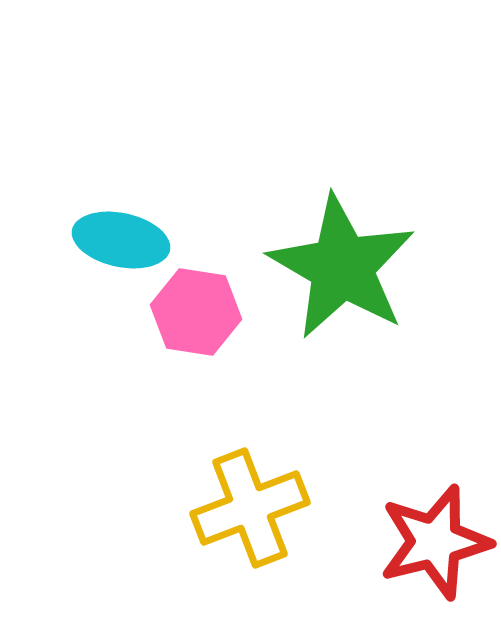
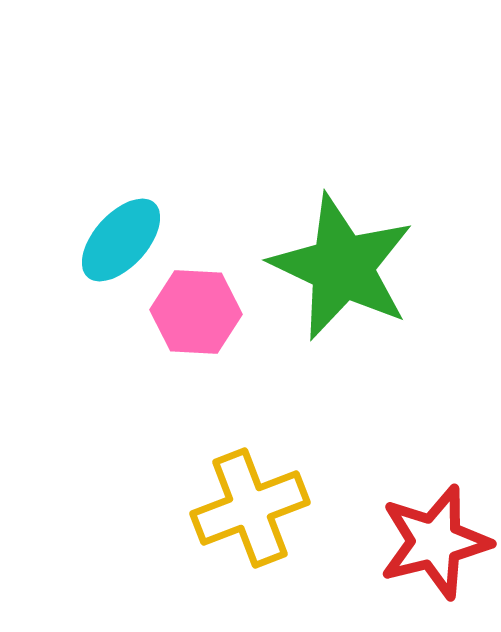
cyan ellipse: rotated 60 degrees counterclockwise
green star: rotated 5 degrees counterclockwise
pink hexagon: rotated 6 degrees counterclockwise
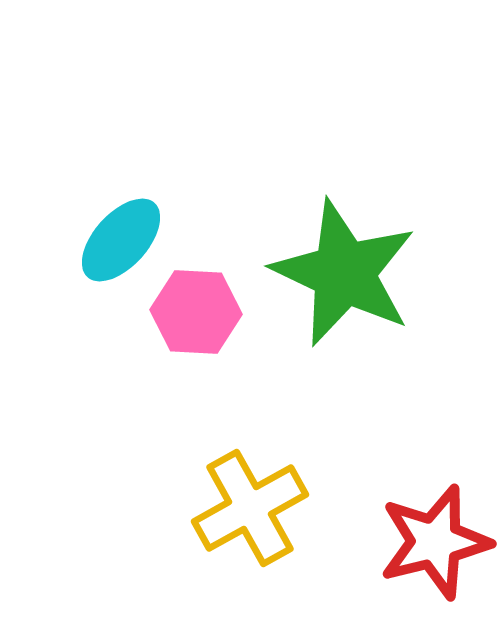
green star: moved 2 px right, 6 px down
yellow cross: rotated 8 degrees counterclockwise
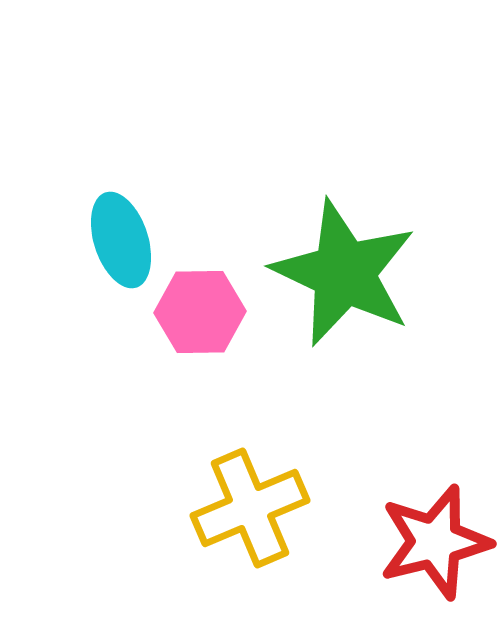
cyan ellipse: rotated 60 degrees counterclockwise
pink hexagon: moved 4 px right; rotated 4 degrees counterclockwise
yellow cross: rotated 6 degrees clockwise
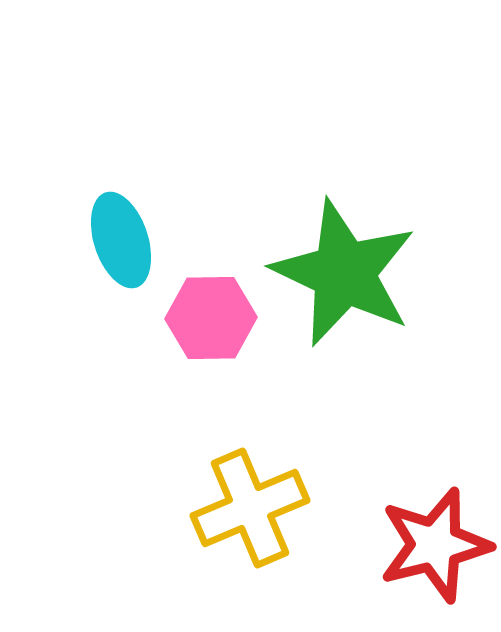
pink hexagon: moved 11 px right, 6 px down
red star: moved 3 px down
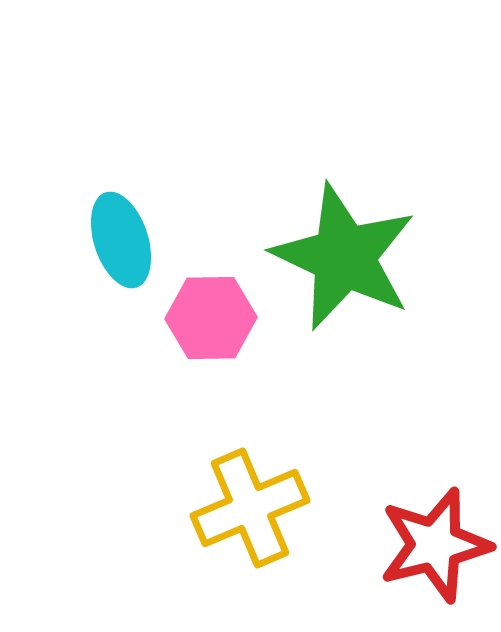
green star: moved 16 px up
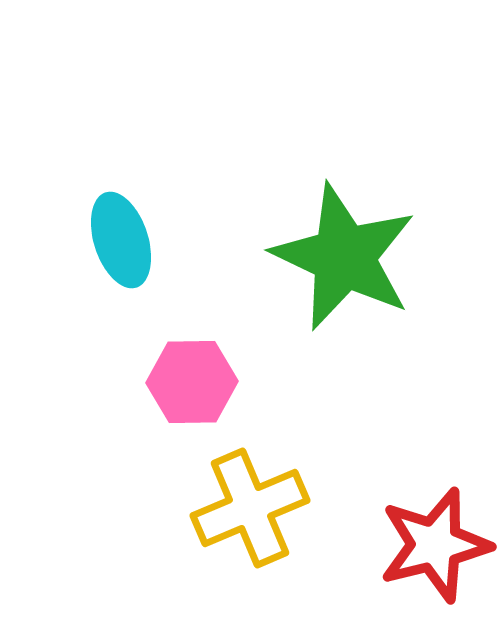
pink hexagon: moved 19 px left, 64 px down
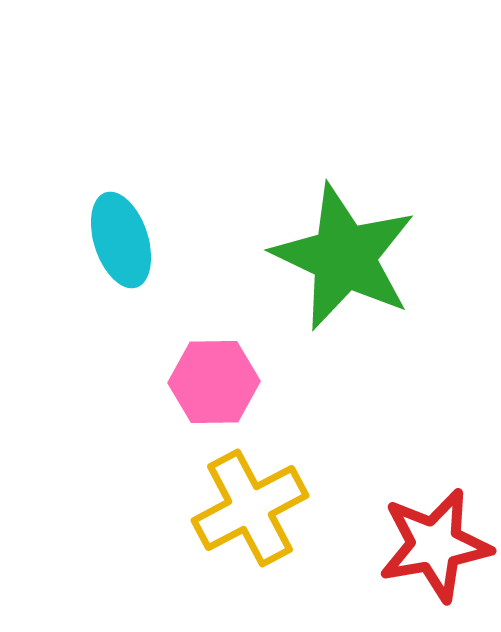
pink hexagon: moved 22 px right
yellow cross: rotated 5 degrees counterclockwise
red star: rotated 4 degrees clockwise
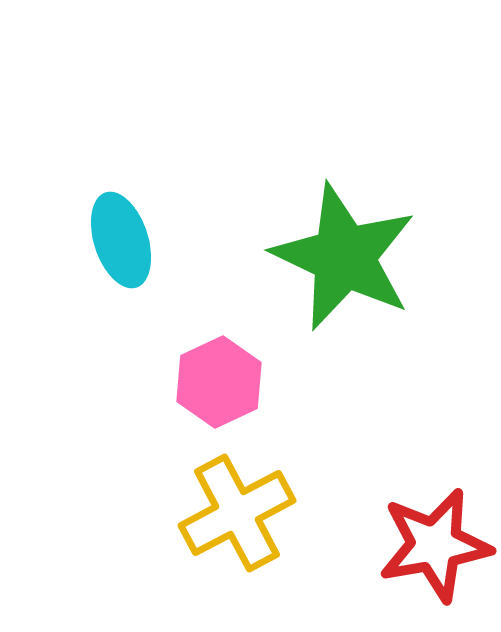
pink hexagon: moved 5 px right; rotated 24 degrees counterclockwise
yellow cross: moved 13 px left, 5 px down
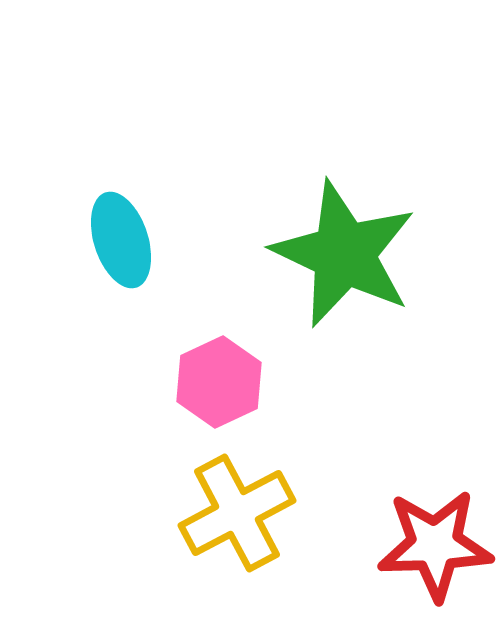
green star: moved 3 px up
red star: rotated 8 degrees clockwise
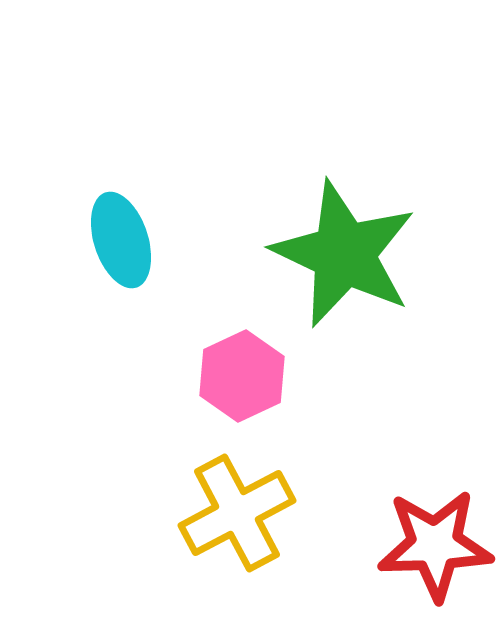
pink hexagon: moved 23 px right, 6 px up
